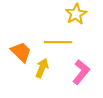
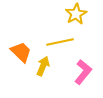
yellow line: moved 2 px right; rotated 12 degrees counterclockwise
yellow arrow: moved 1 px right, 2 px up
pink L-shape: moved 2 px right
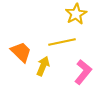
yellow line: moved 2 px right
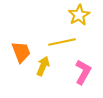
yellow star: moved 3 px right, 1 px down
orange trapezoid: rotated 25 degrees clockwise
pink L-shape: rotated 10 degrees counterclockwise
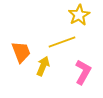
yellow line: rotated 8 degrees counterclockwise
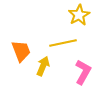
yellow line: moved 1 px right, 1 px down; rotated 8 degrees clockwise
orange trapezoid: moved 1 px up
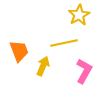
yellow line: moved 1 px right
orange trapezoid: moved 2 px left
pink L-shape: moved 1 px right, 1 px up
